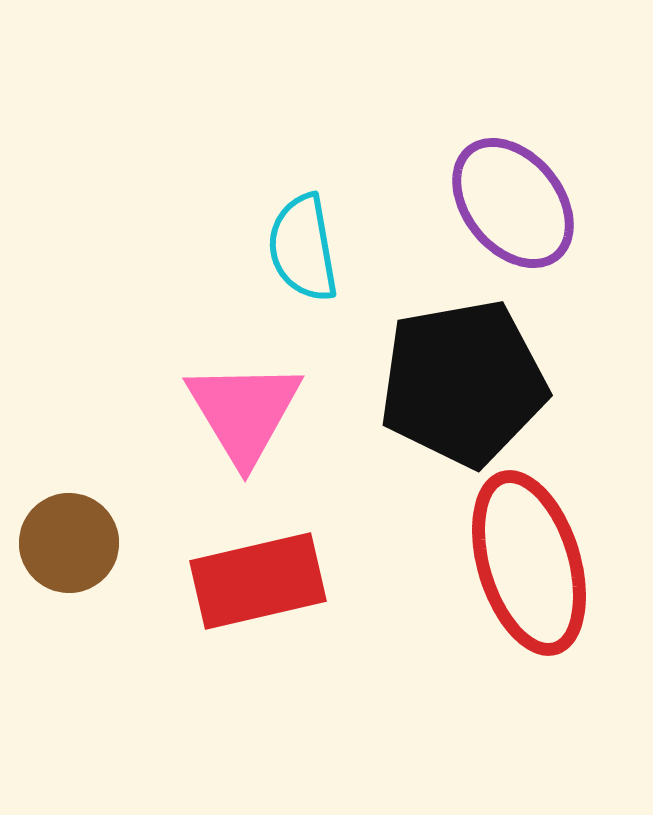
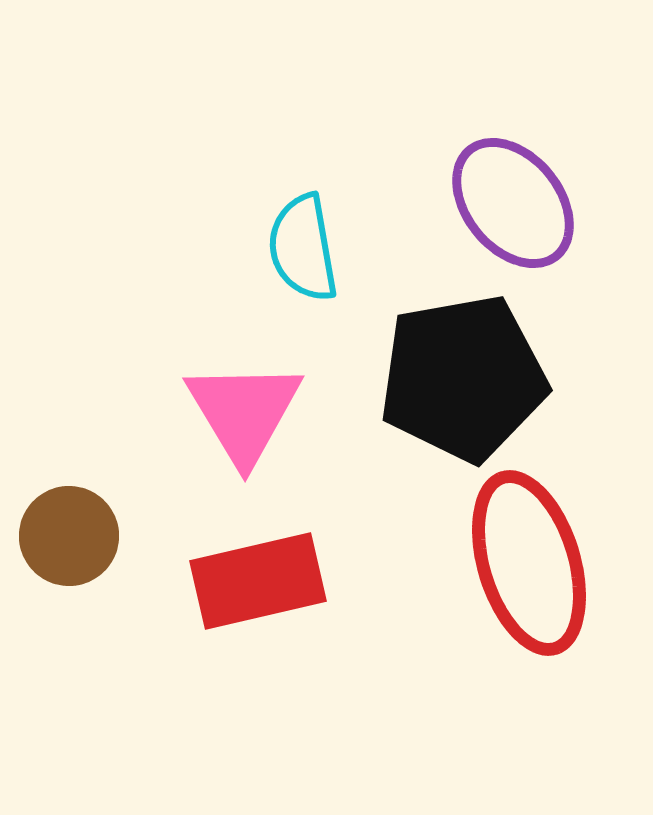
black pentagon: moved 5 px up
brown circle: moved 7 px up
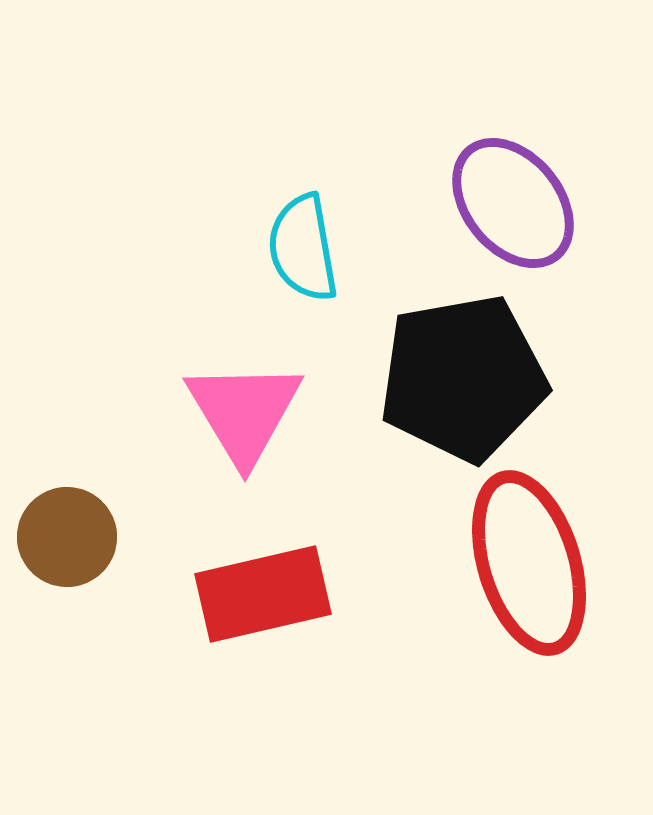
brown circle: moved 2 px left, 1 px down
red rectangle: moved 5 px right, 13 px down
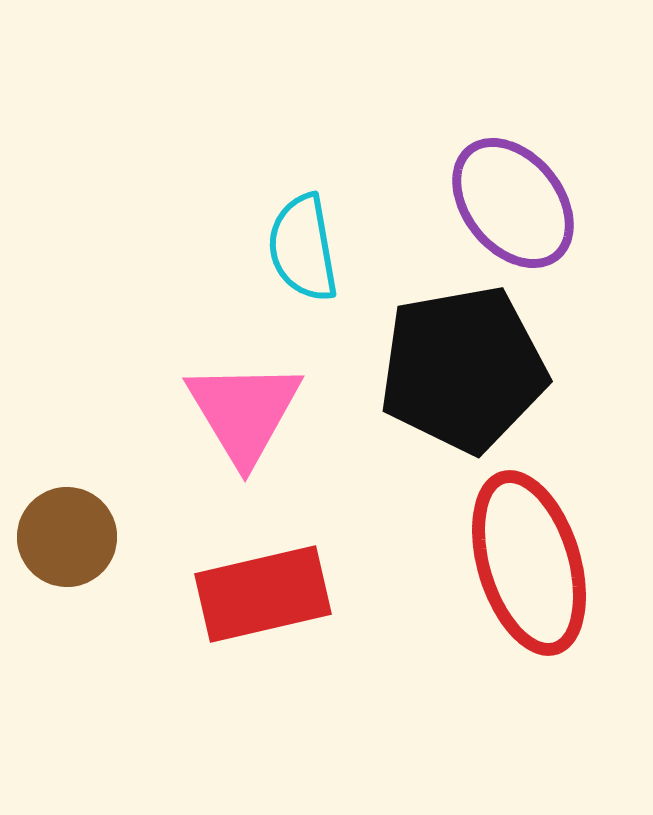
black pentagon: moved 9 px up
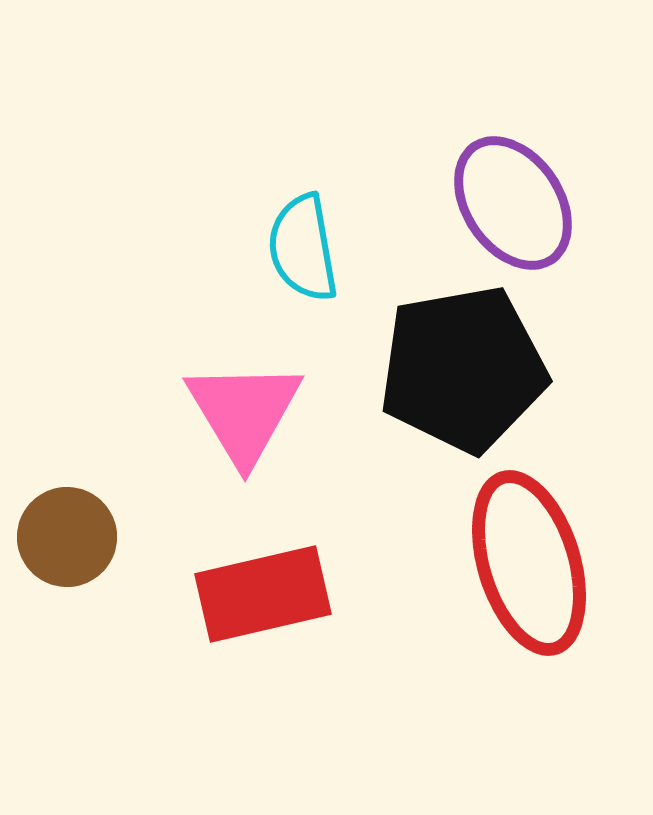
purple ellipse: rotated 5 degrees clockwise
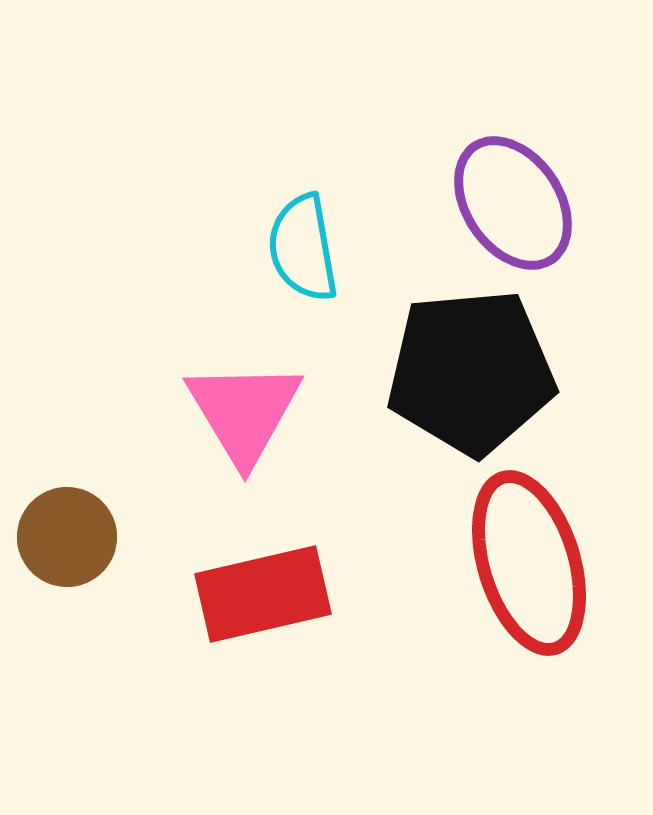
black pentagon: moved 8 px right, 3 px down; rotated 5 degrees clockwise
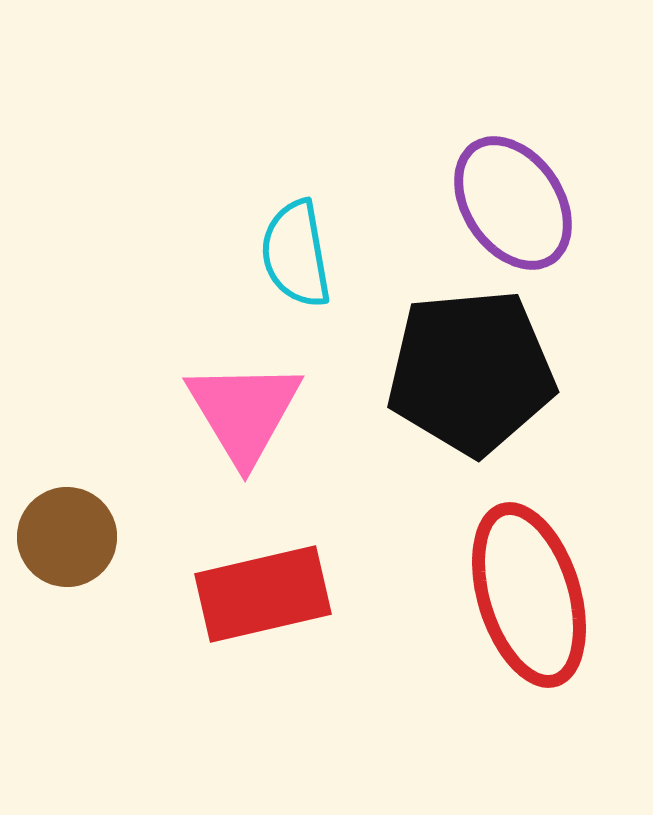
cyan semicircle: moved 7 px left, 6 px down
red ellipse: moved 32 px down
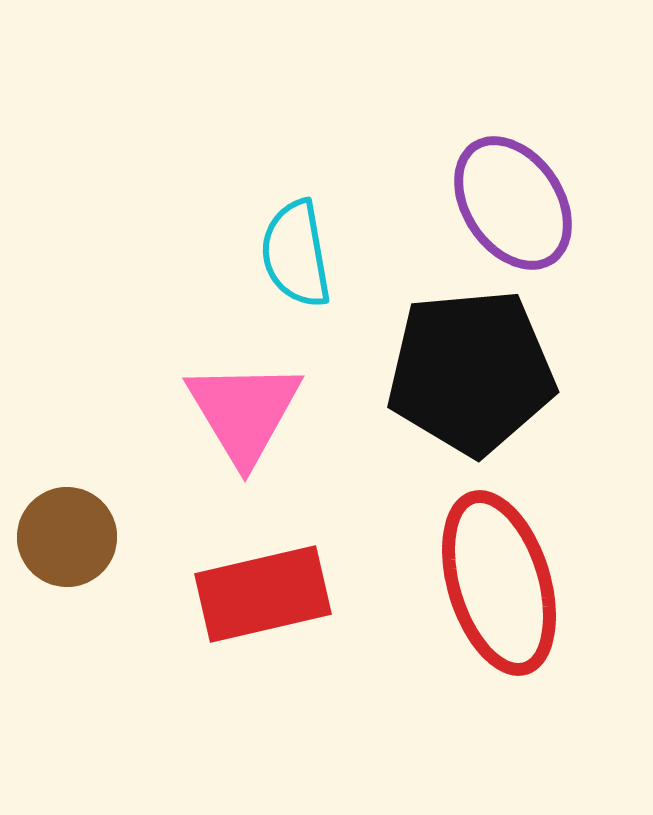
red ellipse: moved 30 px left, 12 px up
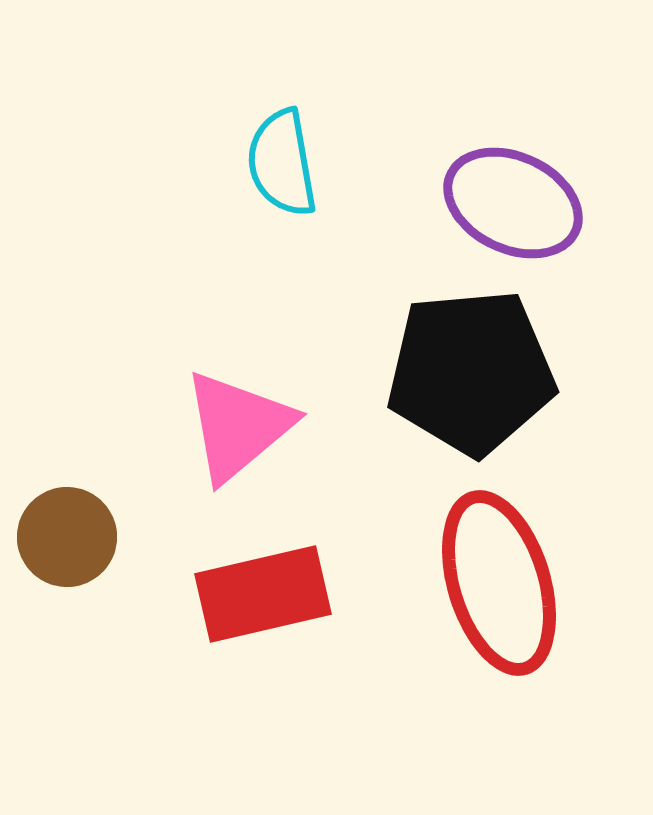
purple ellipse: rotated 31 degrees counterclockwise
cyan semicircle: moved 14 px left, 91 px up
pink triangle: moved 6 px left, 14 px down; rotated 21 degrees clockwise
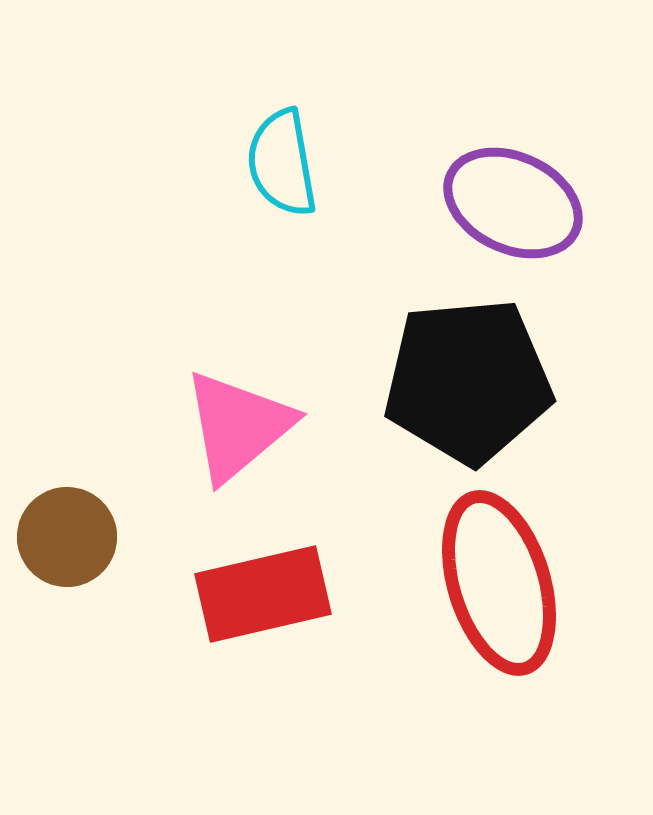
black pentagon: moved 3 px left, 9 px down
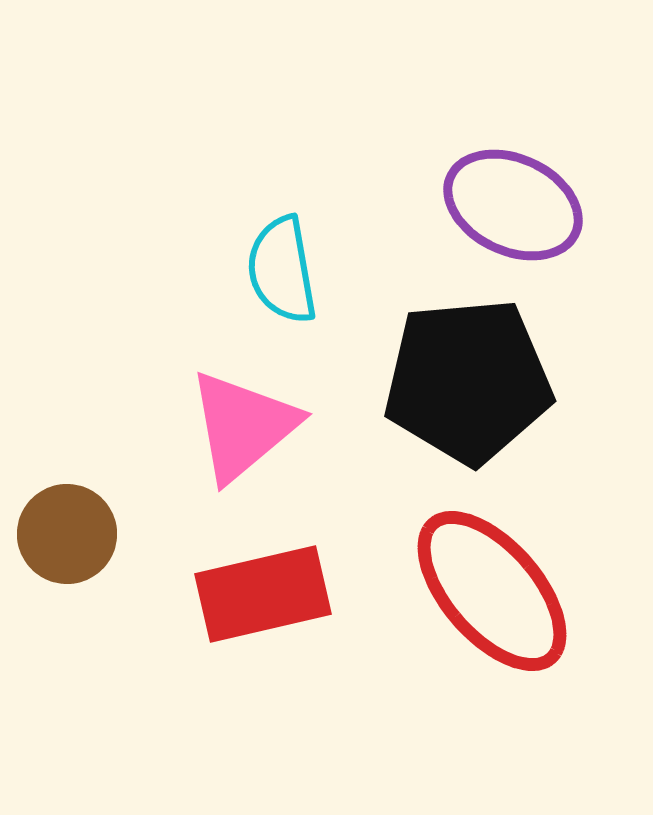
cyan semicircle: moved 107 px down
purple ellipse: moved 2 px down
pink triangle: moved 5 px right
brown circle: moved 3 px up
red ellipse: moved 7 px left, 8 px down; rotated 24 degrees counterclockwise
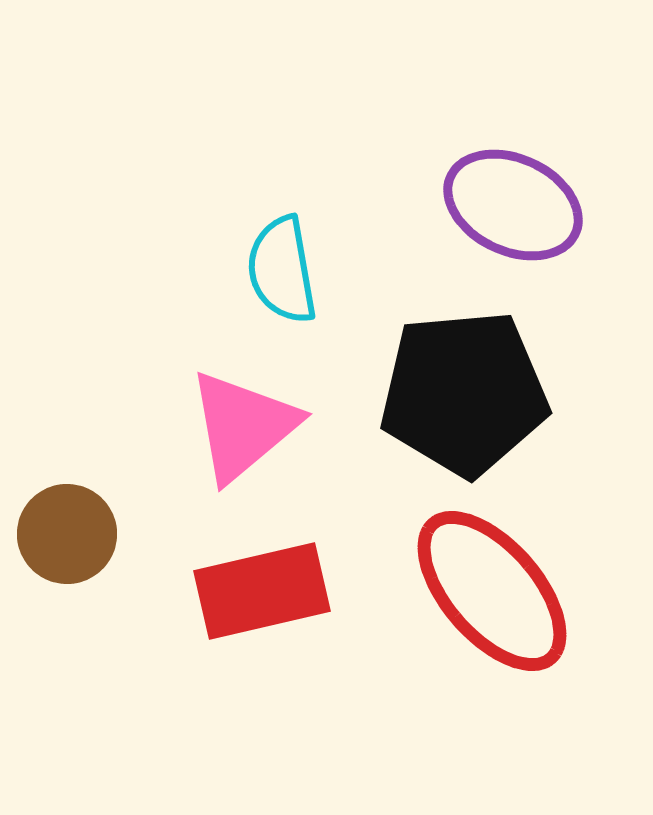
black pentagon: moved 4 px left, 12 px down
red rectangle: moved 1 px left, 3 px up
